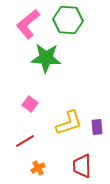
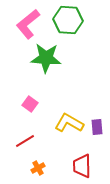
yellow L-shape: rotated 132 degrees counterclockwise
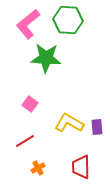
red trapezoid: moved 1 px left, 1 px down
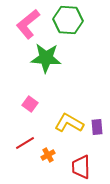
red line: moved 2 px down
orange cross: moved 10 px right, 13 px up
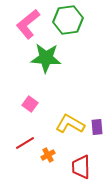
green hexagon: rotated 12 degrees counterclockwise
yellow L-shape: moved 1 px right, 1 px down
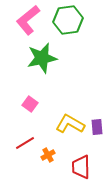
pink L-shape: moved 4 px up
green star: moved 4 px left; rotated 16 degrees counterclockwise
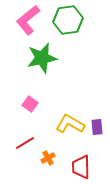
orange cross: moved 3 px down
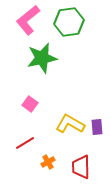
green hexagon: moved 1 px right, 2 px down
orange cross: moved 4 px down
